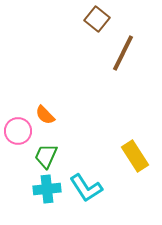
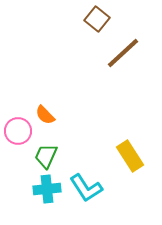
brown line: rotated 21 degrees clockwise
yellow rectangle: moved 5 px left
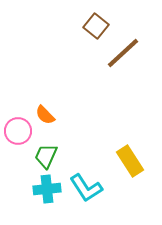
brown square: moved 1 px left, 7 px down
yellow rectangle: moved 5 px down
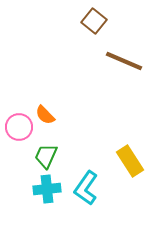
brown square: moved 2 px left, 5 px up
brown line: moved 1 px right, 8 px down; rotated 66 degrees clockwise
pink circle: moved 1 px right, 4 px up
cyan L-shape: rotated 68 degrees clockwise
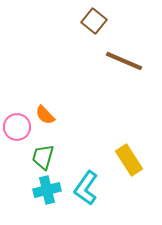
pink circle: moved 2 px left
green trapezoid: moved 3 px left, 1 px down; rotated 8 degrees counterclockwise
yellow rectangle: moved 1 px left, 1 px up
cyan cross: moved 1 px down; rotated 8 degrees counterclockwise
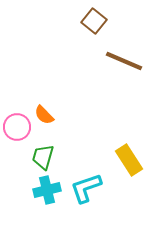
orange semicircle: moved 1 px left
cyan L-shape: rotated 36 degrees clockwise
